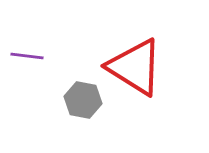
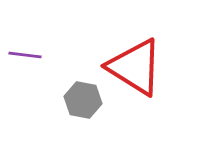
purple line: moved 2 px left, 1 px up
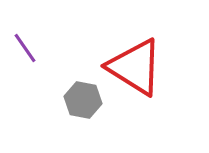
purple line: moved 7 px up; rotated 48 degrees clockwise
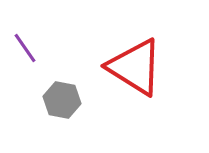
gray hexagon: moved 21 px left
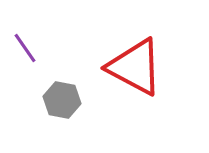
red triangle: rotated 4 degrees counterclockwise
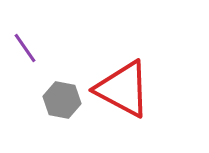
red triangle: moved 12 px left, 22 px down
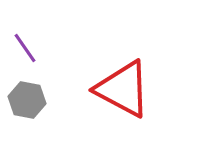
gray hexagon: moved 35 px left
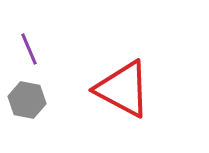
purple line: moved 4 px right, 1 px down; rotated 12 degrees clockwise
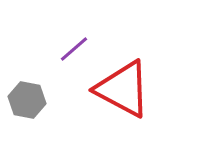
purple line: moved 45 px right; rotated 72 degrees clockwise
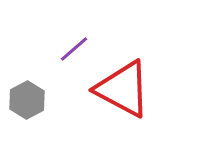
gray hexagon: rotated 21 degrees clockwise
